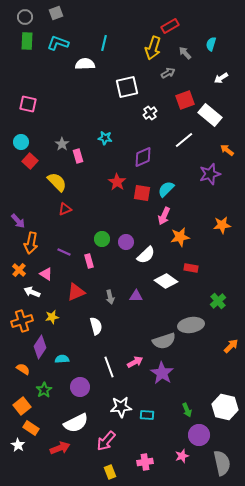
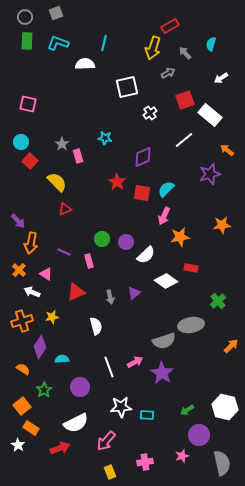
purple triangle at (136, 296): moved 2 px left, 3 px up; rotated 40 degrees counterclockwise
green arrow at (187, 410): rotated 80 degrees clockwise
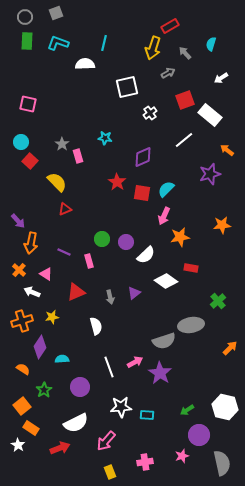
orange arrow at (231, 346): moved 1 px left, 2 px down
purple star at (162, 373): moved 2 px left
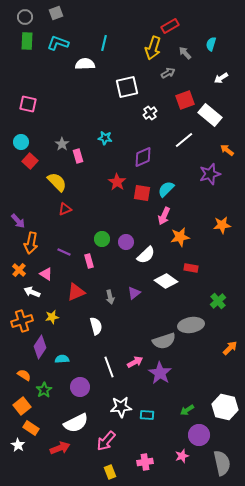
orange semicircle at (23, 369): moved 1 px right, 6 px down
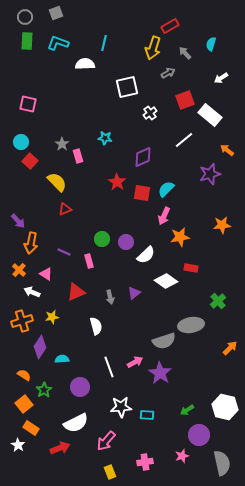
orange square at (22, 406): moved 2 px right, 2 px up
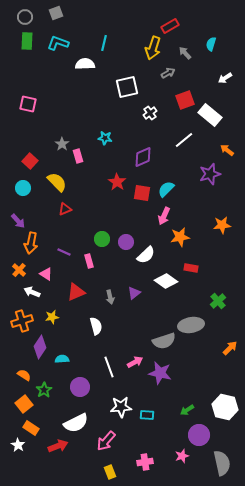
white arrow at (221, 78): moved 4 px right
cyan circle at (21, 142): moved 2 px right, 46 px down
purple star at (160, 373): rotated 20 degrees counterclockwise
red arrow at (60, 448): moved 2 px left, 2 px up
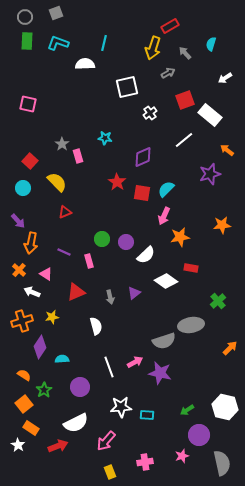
red triangle at (65, 209): moved 3 px down
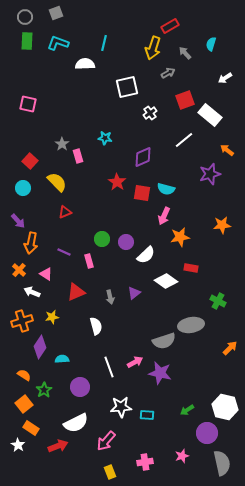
cyan semicircle at (166, 189): rotated 120 degrees counterclockwise
green cross at (218, 301): rotated 21 degrees counterclockwise
purple circle at (199, 435): moved 8 px right, 2 px up
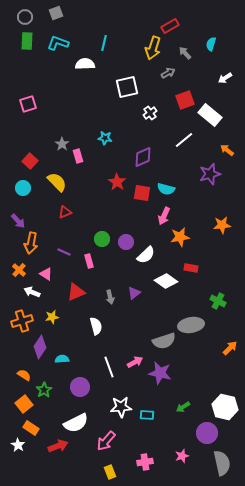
pink square at (28, 104): rotated 30 degrees counterclockwise
green arrow at (187, 410): moved 4 px left, 3 px up
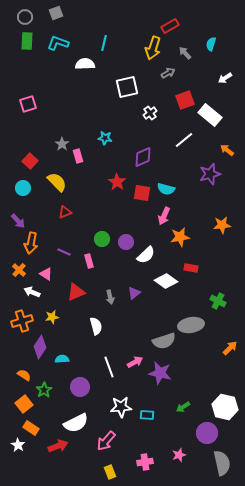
pink star at (182, 456): moved 3 px left, 1 px up
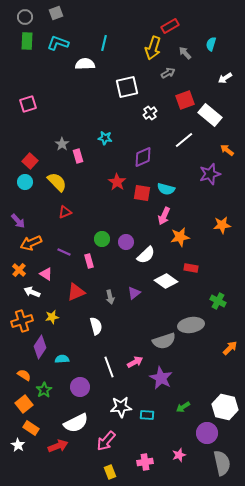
cyan circle at (23, 188): moved 2 px right, 6 px up
orange arrow at (31, 243): rotated 55 degrees clockwise
purple star at (160, 373): moved 1 px right, 5 px down; rotated 15 degrees clockwise
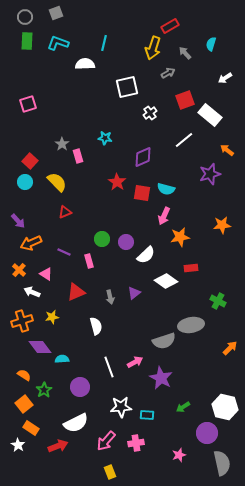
red rectangle at (191, 268): rotated 16 degrees counterclockwise
purple diamond at (40, 347): rotated 70 degrees counterclockwise
pink cross at (145, 462): moved 9 px left, 19 px up
